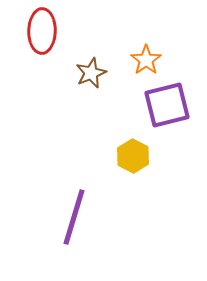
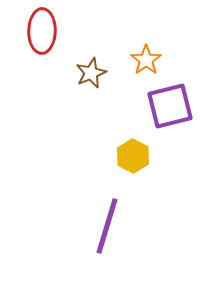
purple square: moved 3 px right, 1 px down
purple line: moved 33 px right, 9 px down
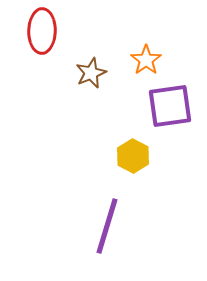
purple square: rotated 6 degrees clockwise
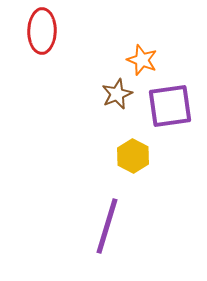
orange star: moved 4 px left; rotated 16 degrees counterclockwise
brown star: moved 26 px right, 21 px down
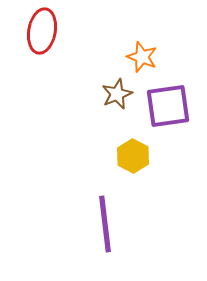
red ellipse: rotated 9 degrees clockwise
orange star: moved 3 px up
purple square: moved 2 px left
purple line: moved 2 px left, 2 px up; rotated 24 degrees counterclockwise
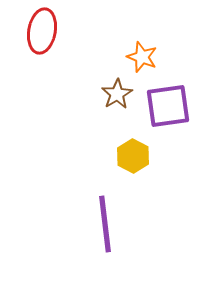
brown star: rotated 8 degrees counterclockwise
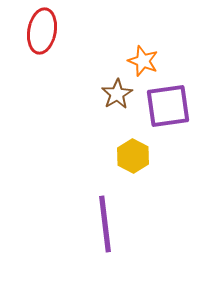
orange star: moved 1 px right, 4 px down
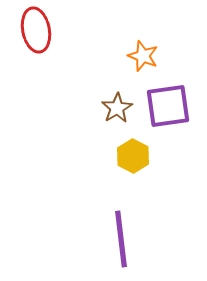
red ellipse: moved 6 px left, 1 px up; rotated 21 degrees counterclockwise
orange star: moved 5 px up
brown star: moved 14 px down
purple line: moved 16 px right, 15 px down
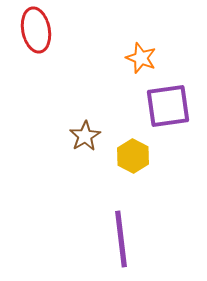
orange star: moved 2 px left, 2 px down
brown star: moved 32 px left, 28 px down
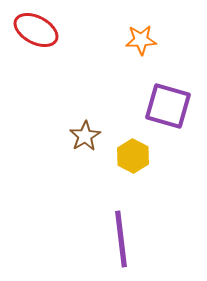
red ellipse: rotated 51 degrees counterclockwise
orange star: moved 18 px up; rotated 24 degrees counterclockwise
purple square: rotated 24 degrees clockwise
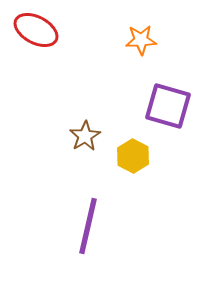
purple line: moved 33 px left, 13 px up; rotated 20 degrees clockwise
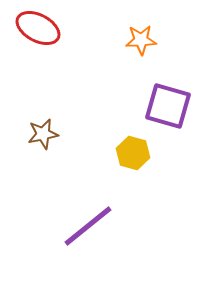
red ellipse: moved 2 px right, 2 px up
brown star: moved 42 px left, 2 px up; rotated 20 degrees clockwise
yellow hexagon: moved 3 px up; rotated 12 degrees counterclockwise
purple line: rotated 38 degrees clockwise
